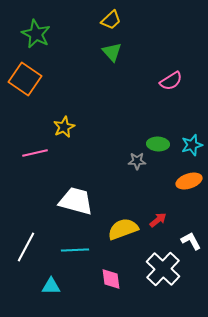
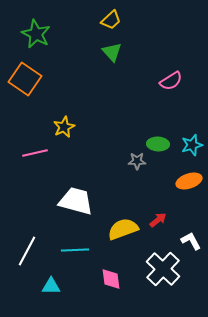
white line: moved 1 px right, 4 px down
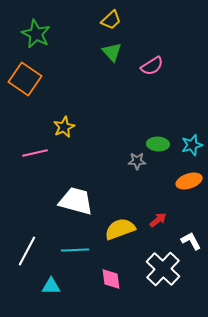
pink semicircle: moved 19 px left, 15 px up
yellow semicircle: moved 3 px left
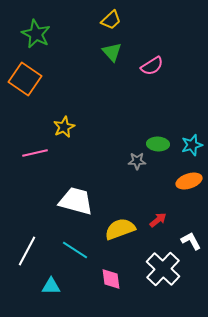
cyan line: rotated 36 degrees clockwise
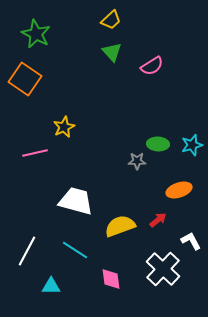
orange ellipse: moved 10 px left, 9 px down
yellow semicircle: moved 3 px up
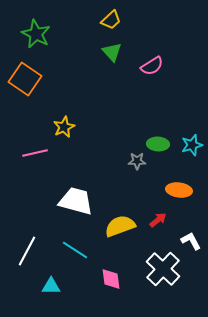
orange ellipse: rotated 25 degrees clockwise
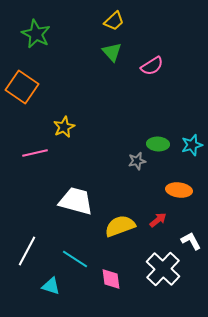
yellow trapezoid: moved 3 px right, 1 px down
orange square: moved 3 px left, 8 px down
gray star: rotated 12 degrees counterclockwise
cyan line: moved 9 px down
cyan triangle: rotated 18 degrees clockwise
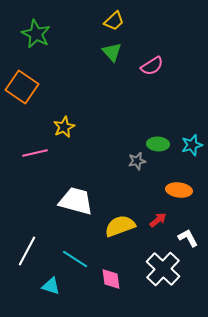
white L-shape: moved 3 px left, 3 px up
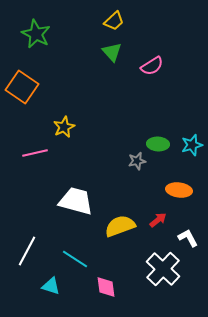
pink diamond: moved 5 px left, 8 px down
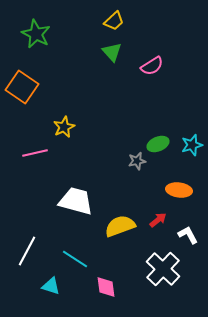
green ellipse: rotated 25 degrees counterclockwise
white L-shape: moved 3 px up
